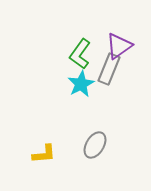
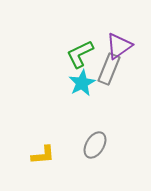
green L-shape: rotated 28 degrees clockwise
cyan star: moved 1 px right, 1 px up
yellow L-shape: moved 1 px left, 1 px down
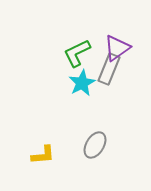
purple triangle: moved 2 px left, 2 px down
green L-shape: moved 3 px left, 1 px up
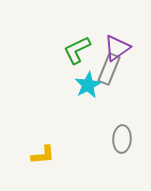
green L-shape: moved 3 px up
cyan star: moved 6 px right, 2 px down
gray ellipse: moved 27 px right, 6 px up; rotated 28 degrees counterclockwise
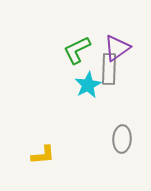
gray rectangle: rotated 20 degrees counterclockwise
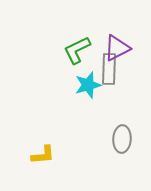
purple triangle: rotated 8 degrees clockwise
cyan star: rotated 12 degrees clockwise
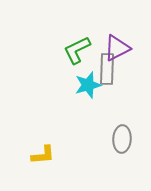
gray rectangle: moved 2 px left
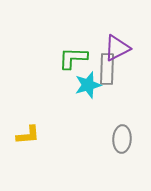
green L-shape: moved 4 px left, 8 px down; rotated 28 degrees clockwise
yellow L-shape: moved 15 px left, 20 px up
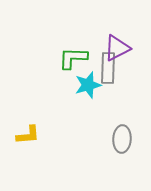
gray rectangle: moved 1 px right, 1 px up
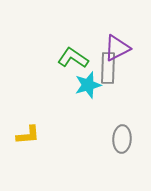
green L-shape: rotated 32 degrees clockwise
